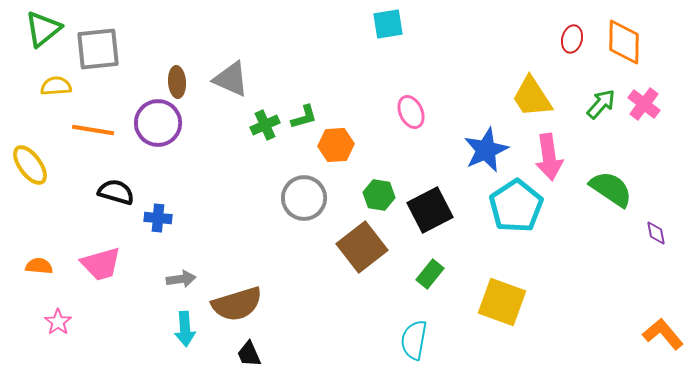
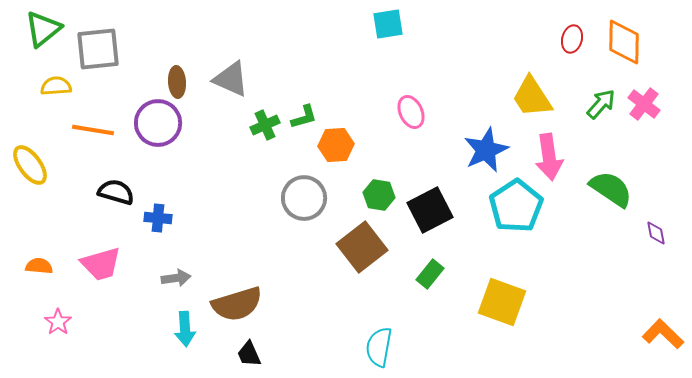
gray arrow: moved 5 px left, 1 px up
orange L-shape: rotated 6 degrees counterclockwise
cyan semicircle: moved 35 px left, 7 px down
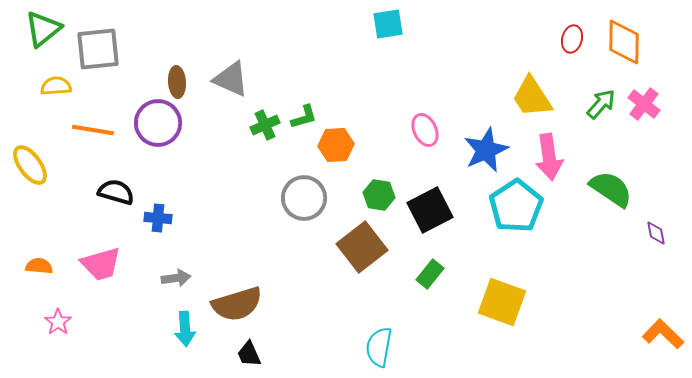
pink ellipse: moved 14 px right, 18 px down
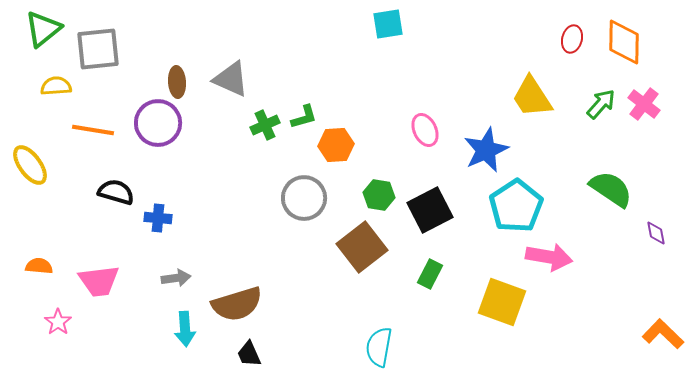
pink arrow: moved 100 px down; rotated 72 degrees counterclockwise
pink trapezoid: moved 2 px left, 17 px down; rotated 9 degrees clockwise
green rectangle: rotated 12 degrees counterclockwise
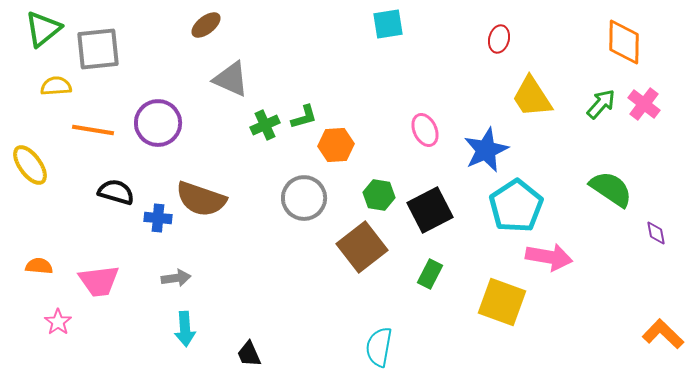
red ellipse: moved 73 px left
brown ellipse: moved 29 px right, 57 px up; rotated 56 degrees clockwise
brown semicircle: moved 36 px left, 105 px up; rotated 36 degrees clockwise
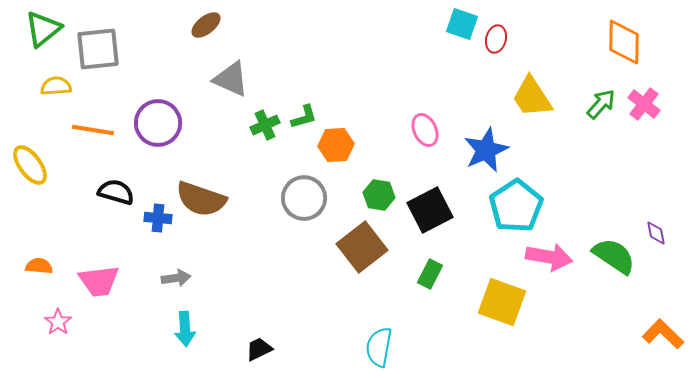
cyan square: moved 74 px right; rotated 28 degrees clockwise
red ellipse: moved 3 px left
green semicircle: moved 3 px right, 67 px down
black trapezoid: moved 10 px right, 5 px up; rotated 88 degrees clockwise
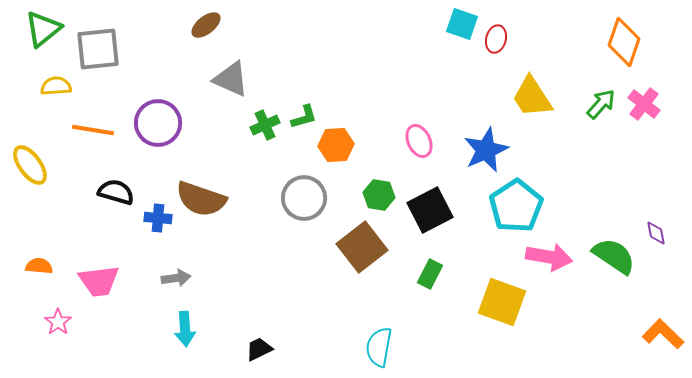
orange diamond: rotated 18 degrees clockwise
pink ellipse: moved 6 px left, 11 px down
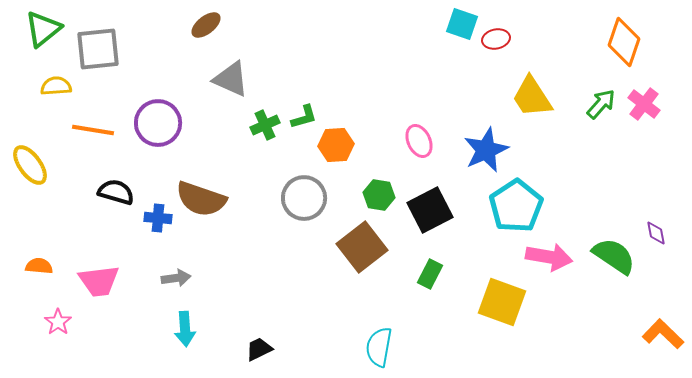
red ellipse: rotated 64 degrees clockwise
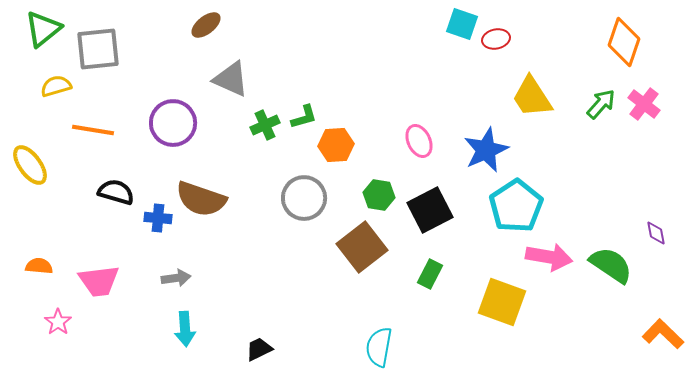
yellow semicircle: rotated 12 degrees counterclockwise
purple circle: moved 15 px right
green semicircle: moved 3 px left, 9 px down
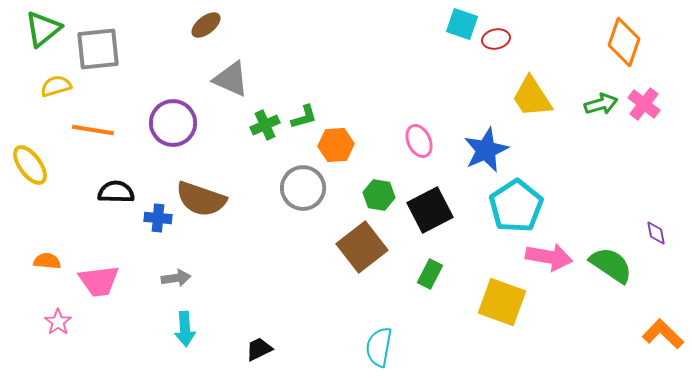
green arrow: rotated 32 degrees clockwise
black semicircle: rotated 15 degrees counterclockwise
gray circle: moved 1 px left, 10 px up
orange semicircle: moved 8 px right, 5 px up
